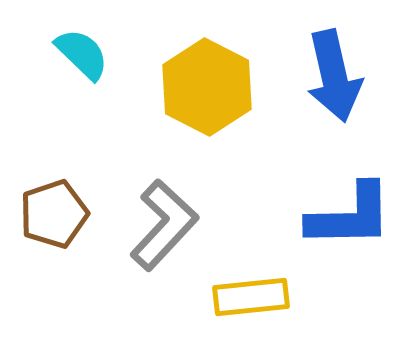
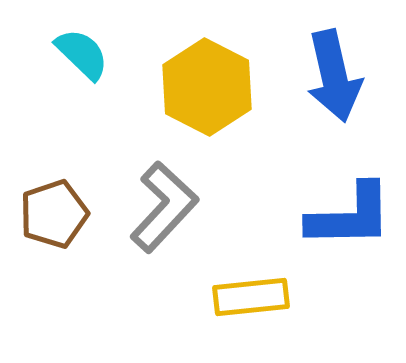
gray L-shape: moved 18 px up
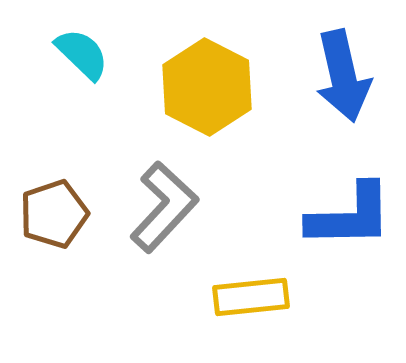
blue arrow: moved 9 px right
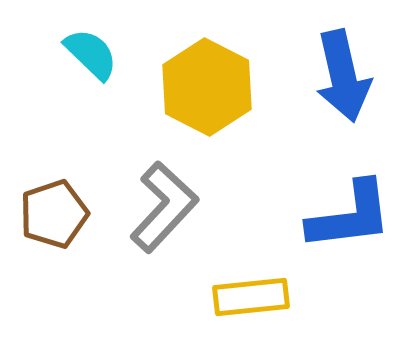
cyan semicircle: moved 9 px right
blue L-shape: rotated 6 degrees counterclockwise
